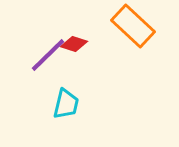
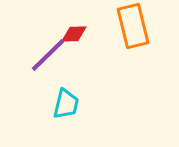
orange rectangle: rotated 33 degrees clockwise
red diamond: moved 10 px up; rotated 20 degrees counterclockwise
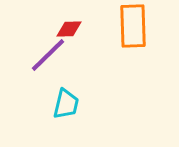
orange rectangle: rotated 12 degrees clockwise
red diamond: moved 5 px left, 5 px up
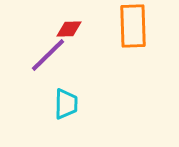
cyan trapezoid: rotated 12 degrees counterclockwise
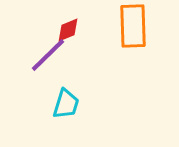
red diamond: moved 1 px left, 1 px down; rotated 20 degrees counterclockwise
cyan trapezoid: rotated 16 degrees clockwise
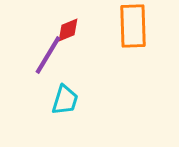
purple line: rotated 15 degrees counterclockwise
cyan trapezoid: moved 1 px left, 4 px up
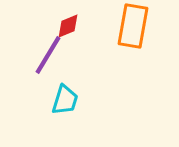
orange rectangle: rotated 12 degrees clockwise
red diamond: moved 4 px up
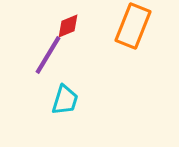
orange rectangle: rotated 12 degrees clockwise
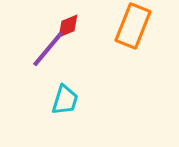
purple line: moved 6 px up; rotated 9 degrees clockwise
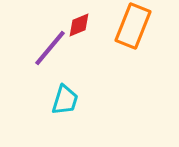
red diamond: moved 11 px right, 1 px up
purple line: moved 2 px right, 1 px up
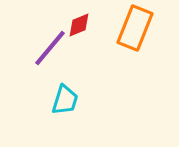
orange rectangle: moved 2 px right, 2 px down
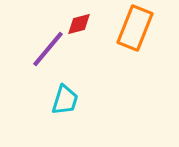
red diamond: moved 1 px up; rotated 8 degrees clockwise
purple line: moved 2 px left, 1 px down
